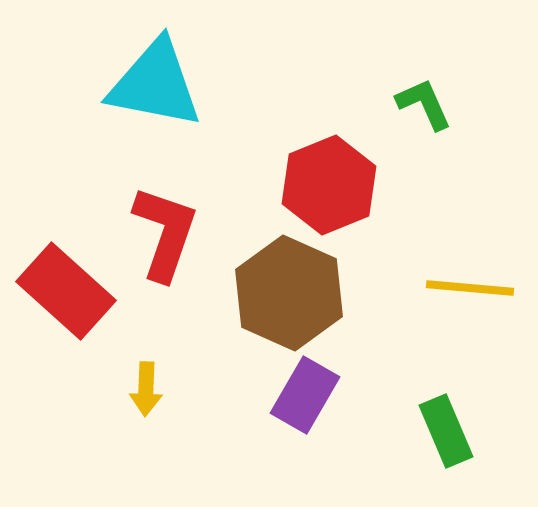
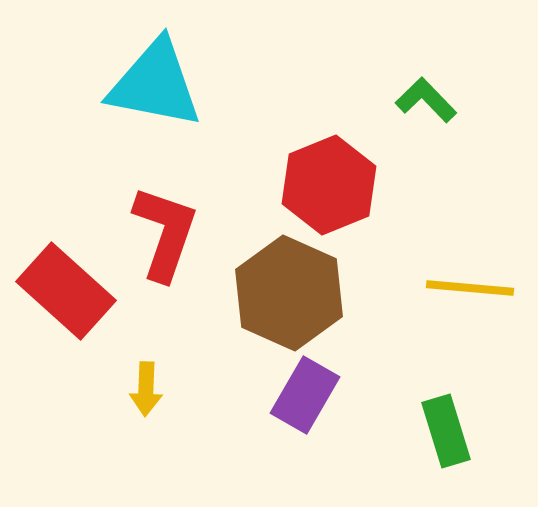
green L-shape: moved 2 px right, 4 px up; rotated 20 degrees counterclockwise
green rectangle: rotated 6 degrees clockwise
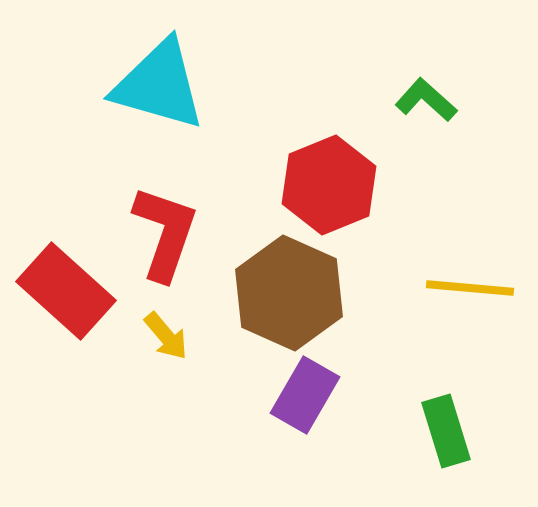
cyan triangle: moved 4 px right, 1 px down; rotated 5 degrees clockwise
green L-shape: rotated 4 degrees counterclockwise
yellow arrow: moved 20 px right, 53 px up; rotated 42 degrees counterclockwise
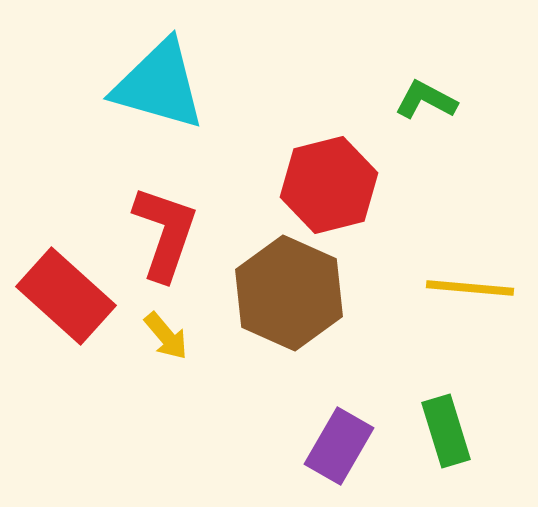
green L-shape: rotated 14 degrees counterclockwise
red hexagon: rotated 8 degrees clockwise
red rectangle: moved 5 px down
purple rectangle: moved 34 px right, 51 px down
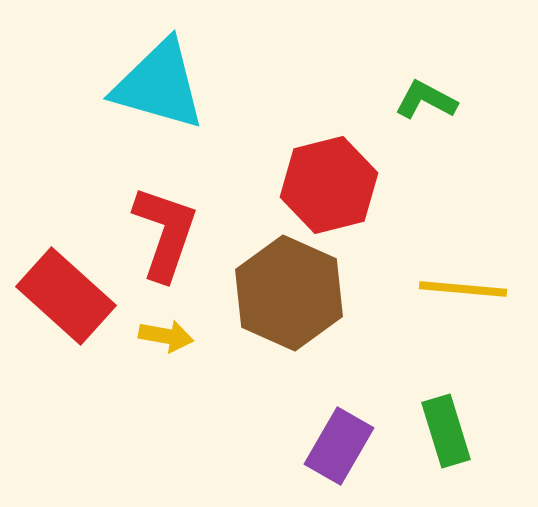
yellow line: moved 7 px left, 1 px down
yellow arrow: rotated 40 degrees counterclockwise
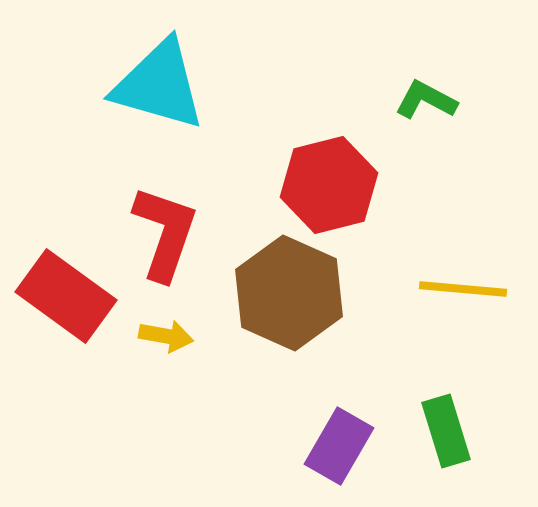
red rectangle: rotated 6 degrees counterclockwise
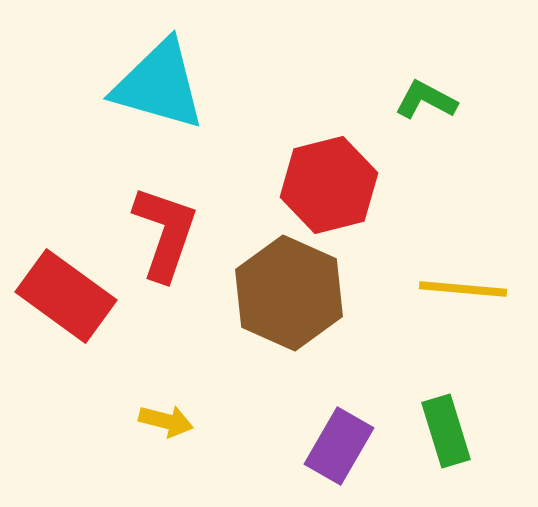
yellow arrow: moved 85 px down; rotated 4 degrees clockwise
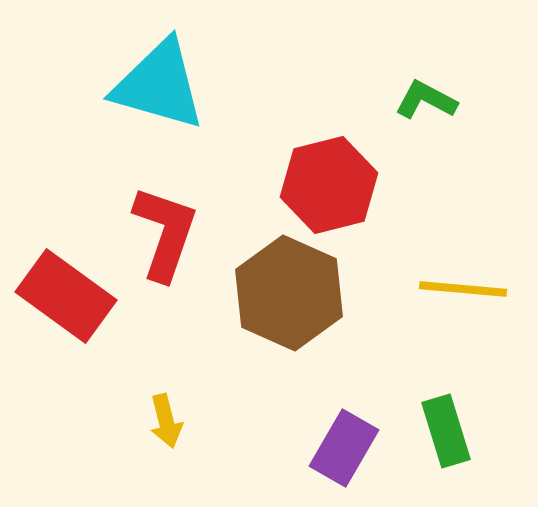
yellow arrow: rotated 62 degrees clockwise
purple rectangle: moved 5 px right, 2 px down
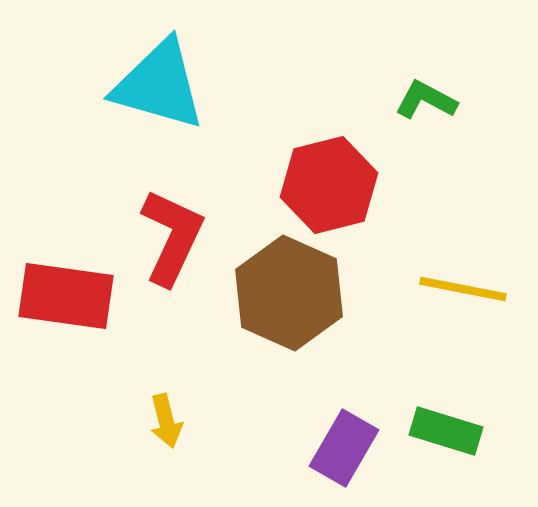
red L-shape: moved 7 px right, 4 px down; rotated 6 degrees clockwise
yellow line: rotated 6 degrees clockwise
red rectangle: rotated 28 degrees counterclockwise
green rectangle: rotated 56 degrees counterclockwise
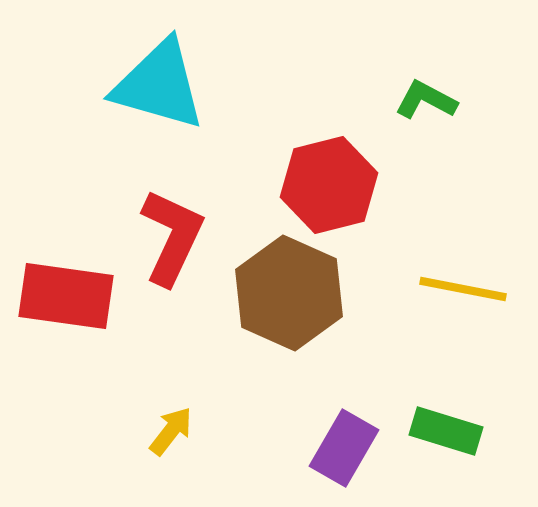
yellow arrow: moved 5 px right, 10 px down; rotated 128 degrees counterclockwise
